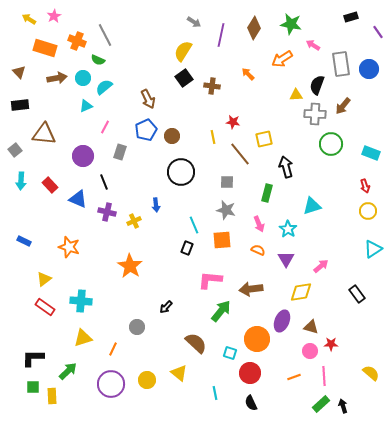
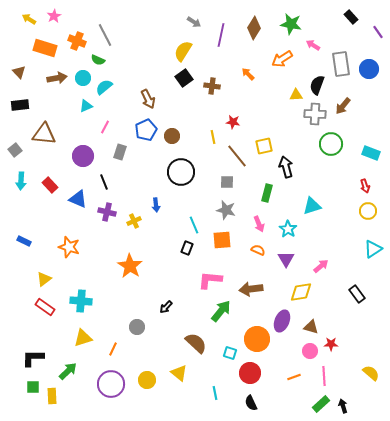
black rectangle at (351, 17): rotated 64 degrees clockwise
yellow square at (264, 139): moved 7 px down
brown line at (240, 154): moved 3 px left, 2 px down
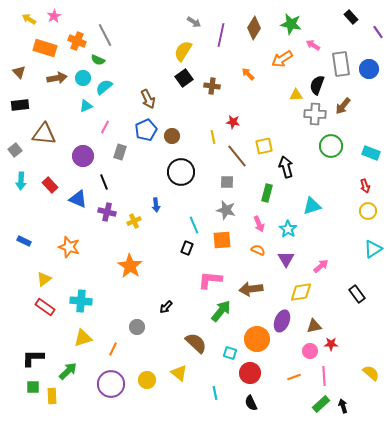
green circle at (331, 144): moved 2 px down
brown triangle at (311, 327): moved 3 px right, 1 px up; rotated 28 degrees counterclockwise
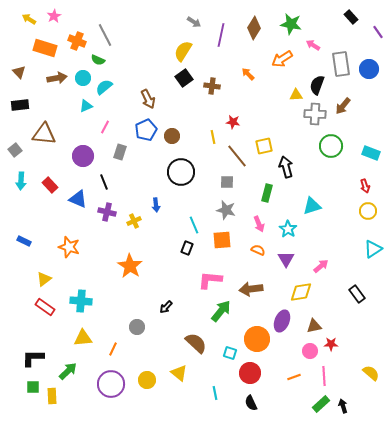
yellow triangle at (83, 338): rotated 12 degrees clockwise
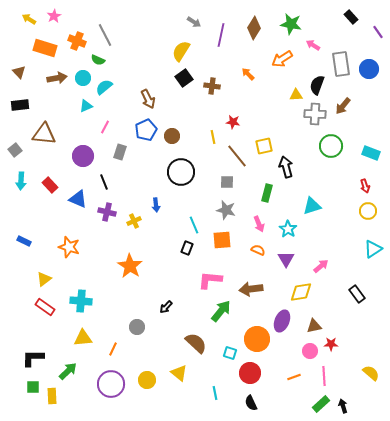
yellow semicircle at (183, 51): moved 2 px left
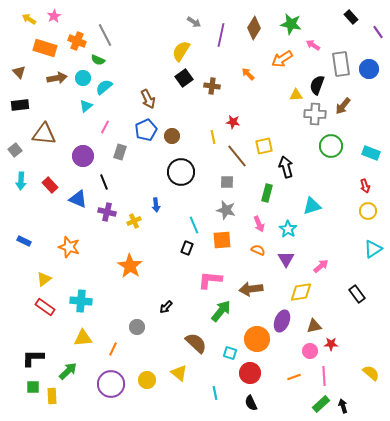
cyan triangle at (86, 106): rotated 16 degrees counterclockwise
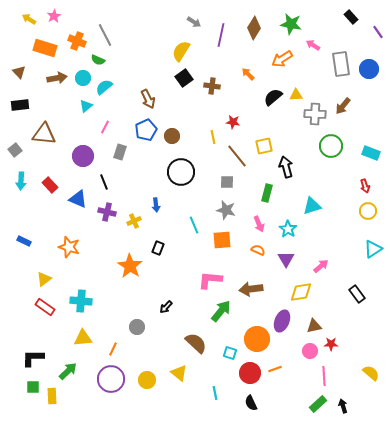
black semicircle at (317, 85): moved 44 px left, 12 px down; rotated 30 degrees clockwise
black rectangle at (187, 248): moved 29 px left
orange line at (294, 377): moved 19 px left, 8 px up
purple circle at (111, 384): moved 5 px up
green rectangle at (321, 404): moved 3 px left
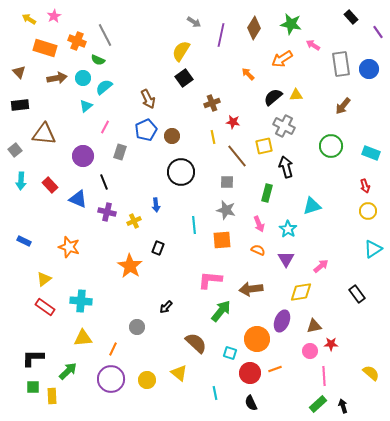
brown cross at (212, 86): moved 17 px down; rotated 28 degrees counterclockwise
gray cross at (315, 114): moved 31 px left, 12 px down; rotated 25 degrees clockwise
cyan line at (194, 225): rotated 18 degrees clockwise
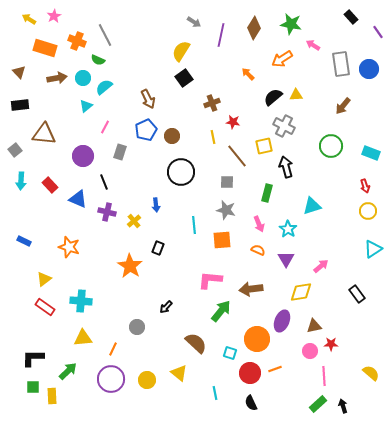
yellow cross at (134, 221): rotated 16 degrees counterclockwise
